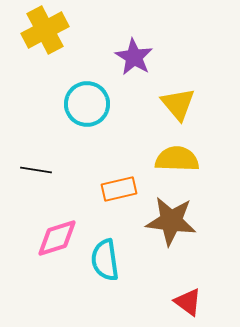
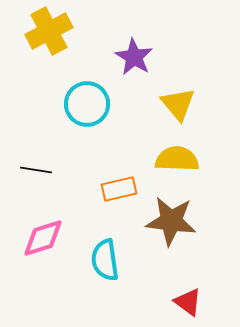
yellow cross: moved 4 px right, 1 px down
pink diamond: moved 14 px left
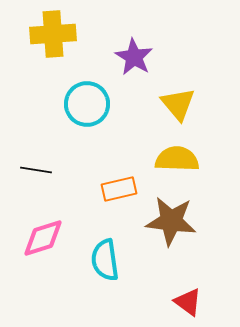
yellow cross: moved 4 px right, 3 px down; rotated 24 degrees clockwise
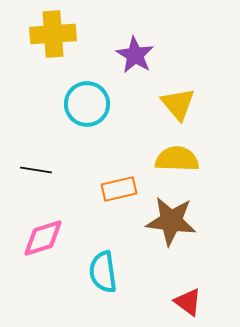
purple star: moved 1 px right, 2 px up
cyan semicircle: moved 2 px left, 12 px down
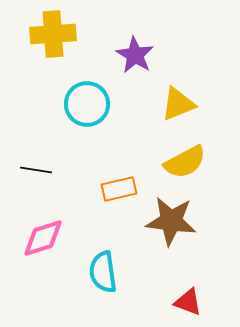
yellow triangle: rotated 48 degrees clockwise
yellow semicircle: moved 8 px right, 3 px down; rotated 150 degrees clockwise
red triangle: rotated 16 degrees counterclockwise
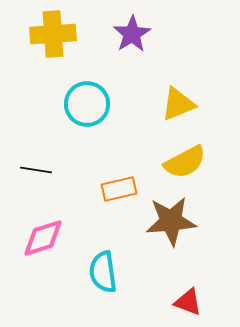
purple star: moved 3 px left, 21 px up; rotated 9 degrees clockwise
brown star: rotated 12 degrees counterclockwise
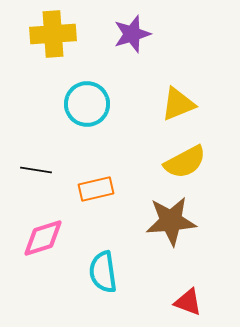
purple star: rotated 15 degrees clockwise
orange rectangle: moved 23 px left
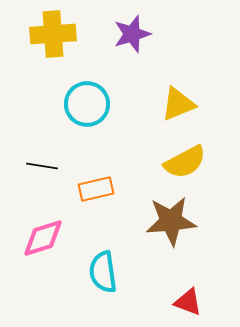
black line: moved 6 px right, 4 px up
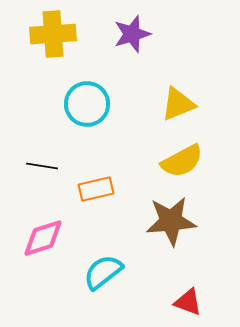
yellow semicircle: moved 3 px left, 1 px up
cyan semicircle: rotated 60 degrees clockwise
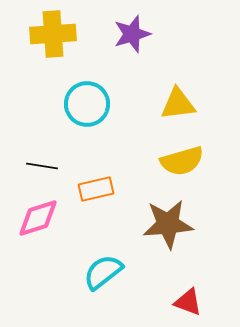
yellow triangle: rotated 15 degrees clockwise
yellow semicircle: rotated 12 degrees clockwise
brown star: moved 3 px left, 3 px down
pink diamond: moved 5 px left, 20 px up
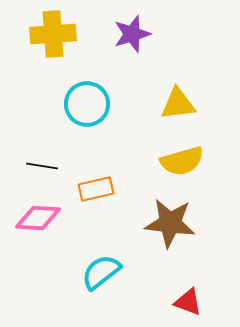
pink diamond: rotated 21 degrees clockwise
brown star: moved 2 px right, 1 px up; rotated 12 degrees clockwise
cyan semicircle: moved 2 px left
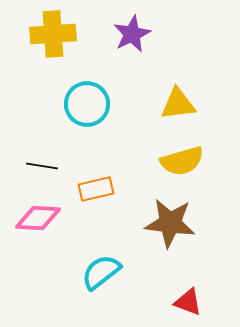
purple star: rotated 9 degrees counterclockwise
